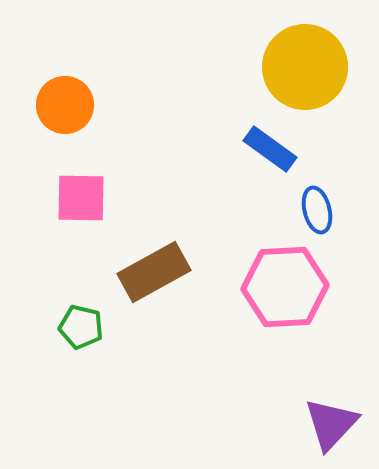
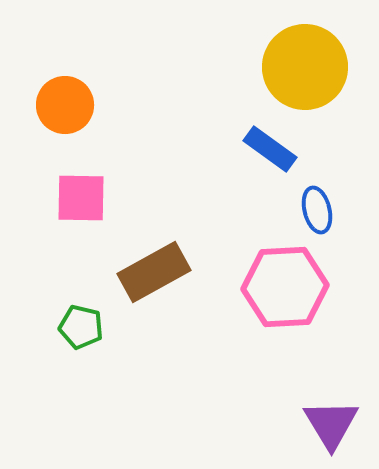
purple triangle: rotated 14 degrees counterclockwise
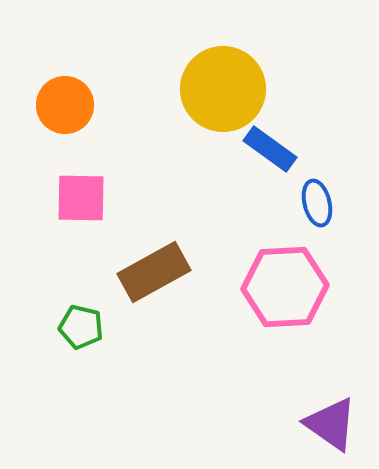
yellow circle: moved 82 px left, 22 px down
blue ellipse: moved 7 px up
purple triangle: rotated 24 degrees counterclockwise
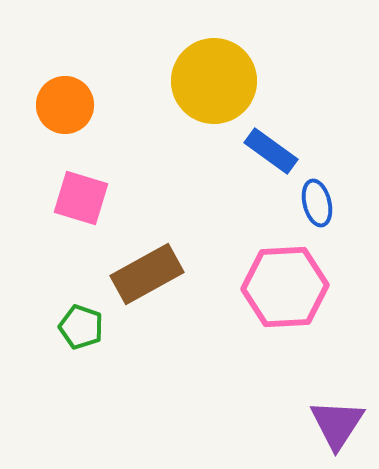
yellow circle: moved 9 px left, 8 px up
blue rectangle: moved 1 px right, 2 px down
pink square: rotated 16 degrees clockwise
brown rectangle: moved 7 px left, 2 px down
green pentagon: rotated 6 degrees clockwise
purple triangle: moved 6 px right; rotated 28 degrees clockwise
